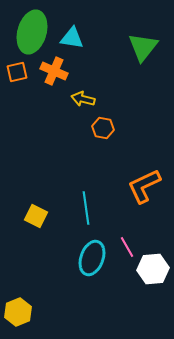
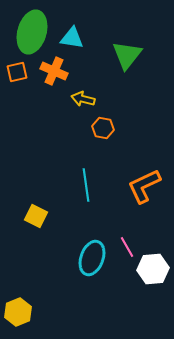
green triangle: moved 16 px left, 8 px down
cyan line: moved 23 px up
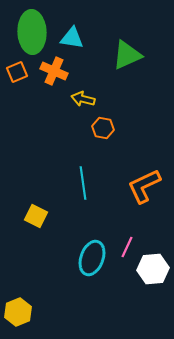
green ellipse: rotated 18 degrees counterclockwise
green triangle: rotated 28 degrees clockwise
orange square: rotated 10 degrees counterclockwise
cyan line: moved 3 px left, 2 px up
pink line: rotated 55 degrees clockwise
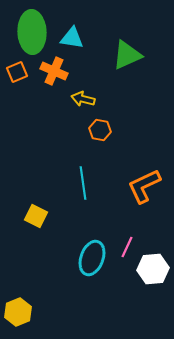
orange hexagon: moved 3 px left, 2 px down
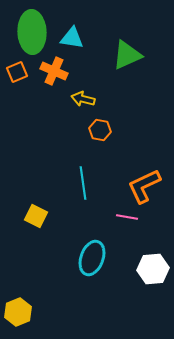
pink line: moved 30 px up; rotated 75 degrees clockwise
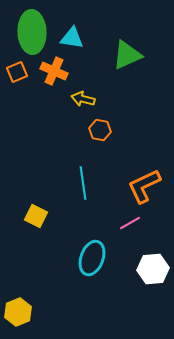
pink line: moved 3 px right, 6 px down; rotated 40 degrees counterclockwise
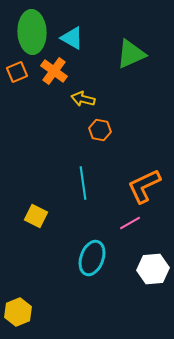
cyan triangle: rotated 20 degrees clockwise
green triangle: moved 4 px right, 1 px up
orange cross: rotated 12 degrees clockwise
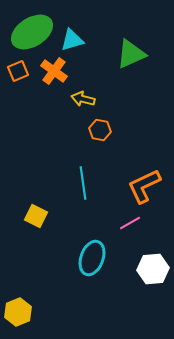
green ellipse: rotated 60 degrees clockwise
cyan triangle: moved 2 px down; rotated 45 degrees counterclockwise
orange square: moved 1 px right, 1 px up
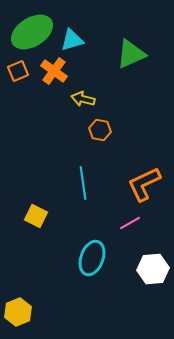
orange L-shape: moved 2 px up
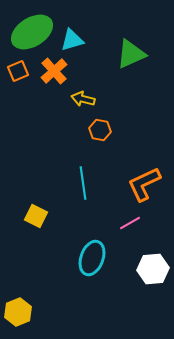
orange cross: rotated 12 degrees clockwise
